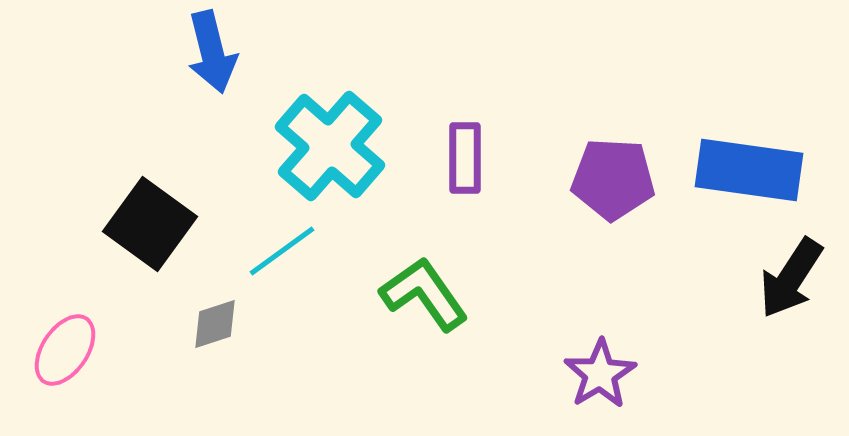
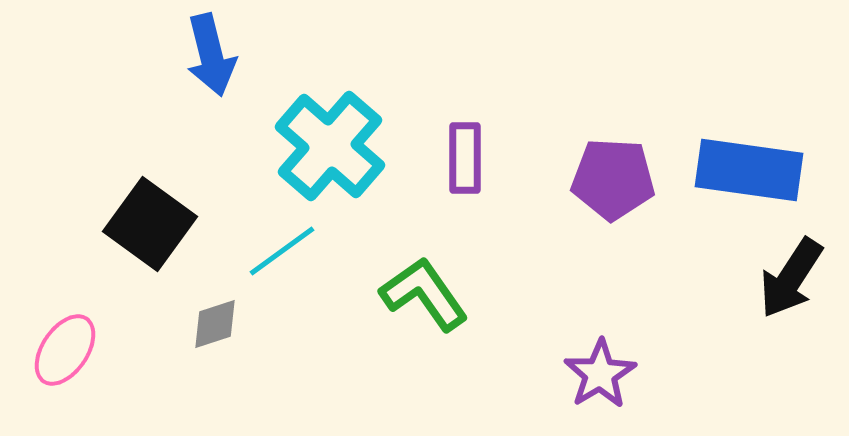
blue arrow: moved 1 px left, 3 px down
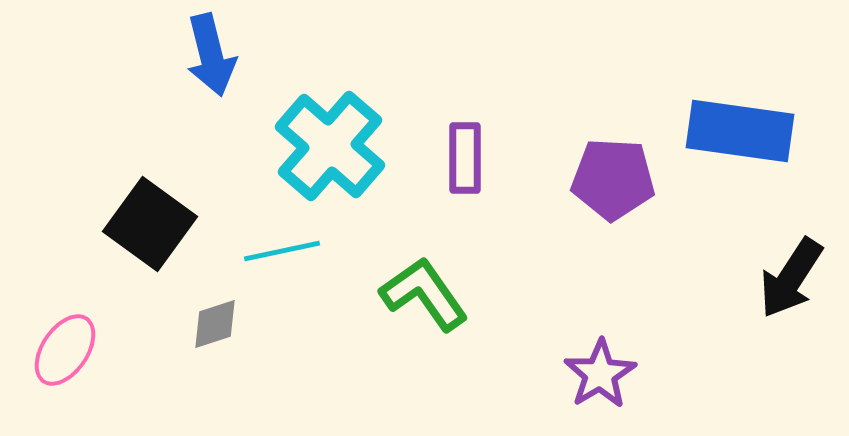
blue rectangle: moved 9 px left, 39 px up
cyan line: rotated 24 degrees clockwise
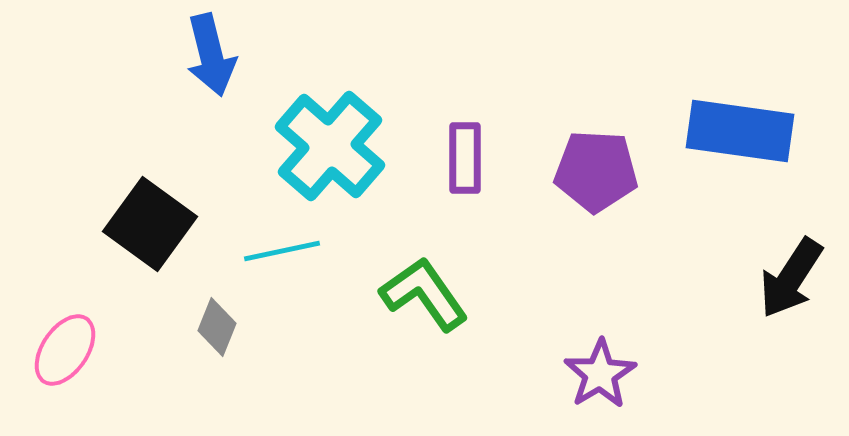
purple pentagon: moved 17 px left, 8 px up
gray diamond: moved 2 px right, 3 px down; rotated 50 degrees counterclockwise
